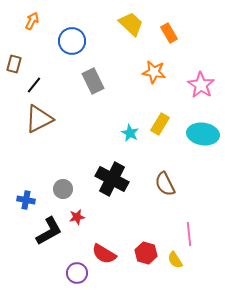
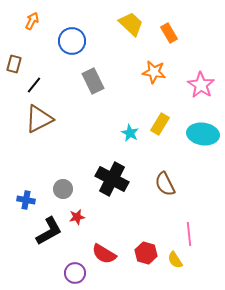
purple circle: moved 2 px left
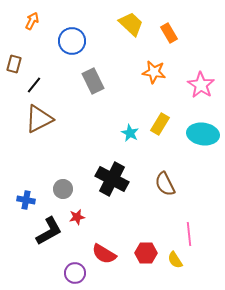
red hexagon: rotated 15 degrees counterclockwise
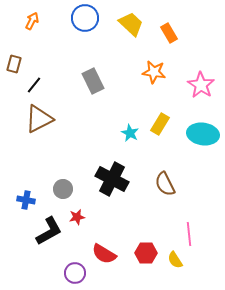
blue circle: moved 13 px right, 23 px up
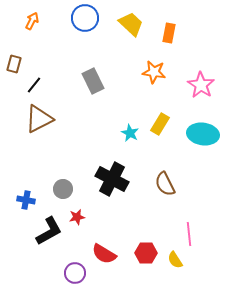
orange rectangle: rotated 42 degrees clockwise
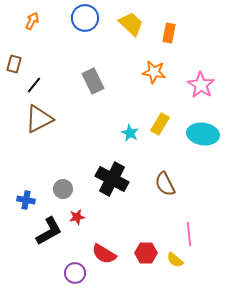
yellow semicircle: rotated 18 degrees counterclockwise
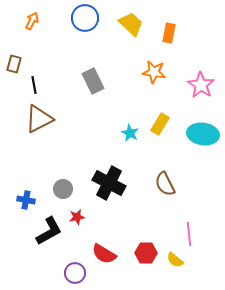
black line: rotated 48 degrees counterclockwise
black cross: moved 3 px left, 4 px down
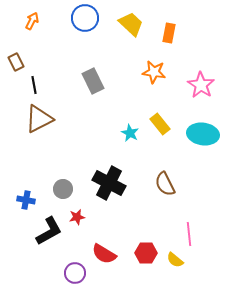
brown rectangle: moved 2 px right, 2 px up; rotated 42 degrees counterclockwise
yellow rectangle: rotated 70 degrees counterclockwise
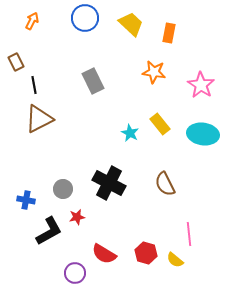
red hexagon: rotated 15 degrees clockwise
